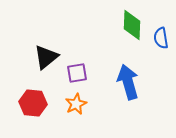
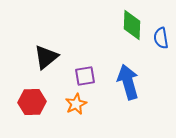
purple square: moved 8 px right, 3 px down
red hexagon: moved 1 px left, 1 px up; rotated 8 degrees counterclockwise
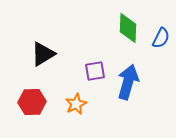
green diamond: moved 4 px left, 3 px down
blue semicircle: rotated 145 degrees counterclockwise
black triangle: moved 3 px left, 3 px up; rotated 8 degrees clockwise
purple square: moved 10 px right, 5 px up
blue arrow: rotated 32 degrees clockwise
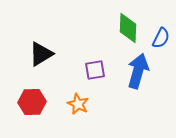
black triangle: moved 2 px left
purple square: moved 1 px up
blue arrow: moved 10 px right, 11 px up
orange star: moved 2 px right; rotated 20 degrees counterclockwise
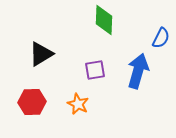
green diamond: moved 24 px left, 8 px up
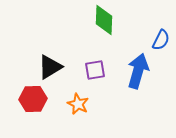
blue semicircle: moved 2 px down
black triangle: moved 9 px right, 13 px down
red hexagon: moved 1 px right, 3 px up
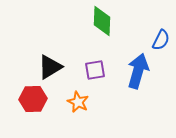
green diamond: moved 2 px left, 1 px down
orange star: moved 2 px up
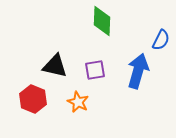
black triangle: moved 5 px right, 1 px up; rotated 44 degrees clockwise
red hexagon: rotated 24 degrees clockwise
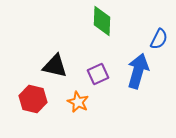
blue semicircle: moved 2 px left, 1 px up
purple square: moved 3 px right, 4 px down; rotated 15 degrees counterclockwise
red hexagon: rotated 8 degrees counterclockwise
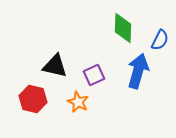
green diamond: moved 21 px right, 7 px down
blue semicircle: moved 1 px right, 1 px down
purple square: moved 4 px left, 1 px down
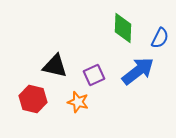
blue semicircle: moved 2 px up
blue arrow: rotated 36 degrees clockwise
orange star: rotated 10 degrees counterclockwise
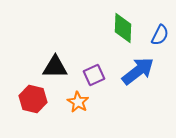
blue semicircle: moved 3 px up
black triangle: moved 1 px down; rotated 12 degrees counterclockwise
orange star: rotated 15 degrees clockwise
